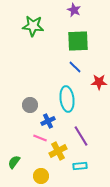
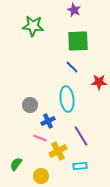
blue line: moved 3 px left
green semicircle: moved 2 px right, 2 px down
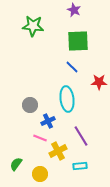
yellow circle: moved 1 px left, 2 px up
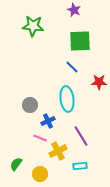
green square: moved 2 px right
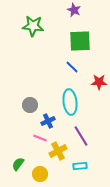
cyan ellipse: moved 3 px right, 3 px down
green semicircle: moved 2 px right
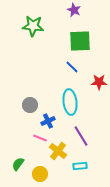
yellow cross: rotated 24 degrees counterclockwise
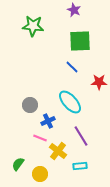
cyan ellipse: rotated 35 degrees counterclockwise
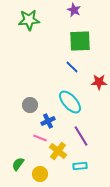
green star: moved 4 px left, 6 px up; rotated 10 degrees counterclockwise
